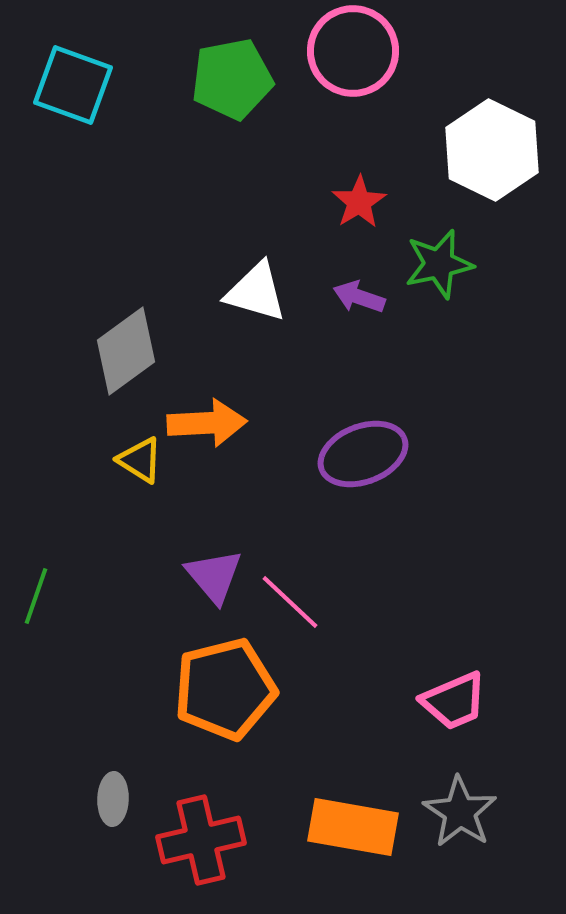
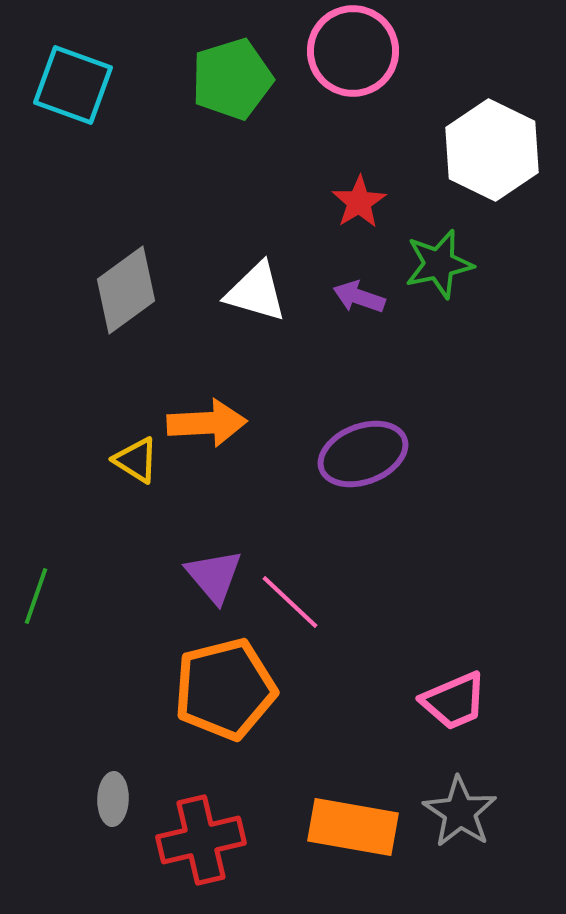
green pentagon: rotated 6 degrees counterclockwise
gray diamond: moved 61 px up
yellow triangle: moved 4 px left
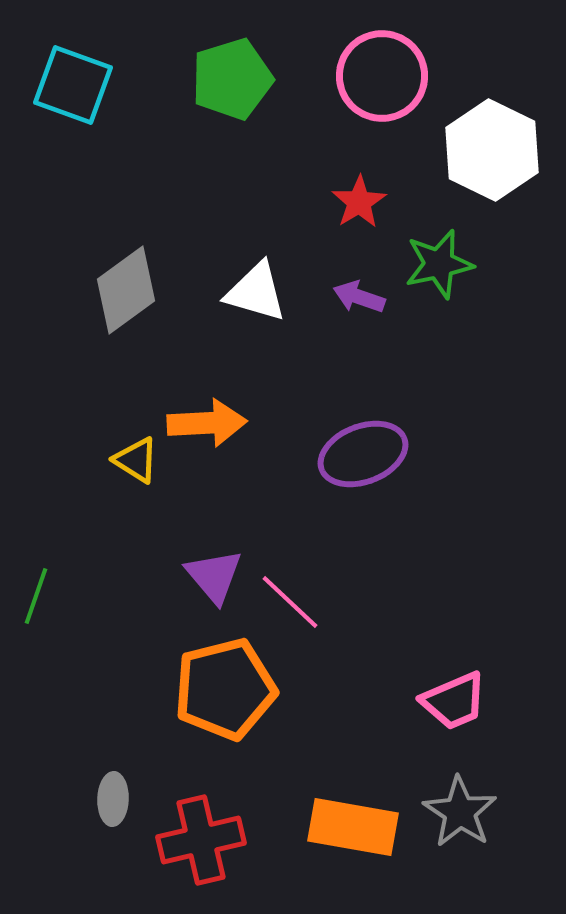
pink circle: moved 29 px right, 25 px down
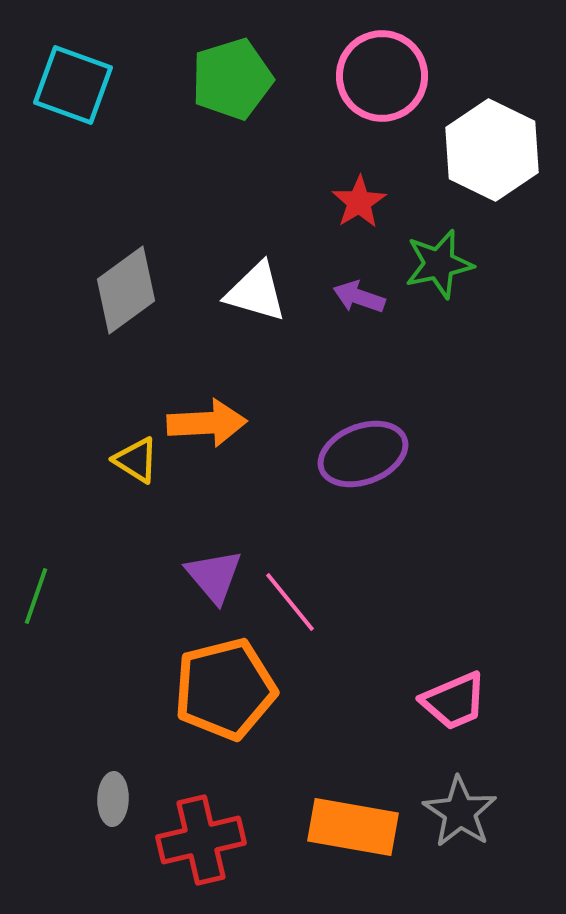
pink line: rotated 8 degrees clockwise
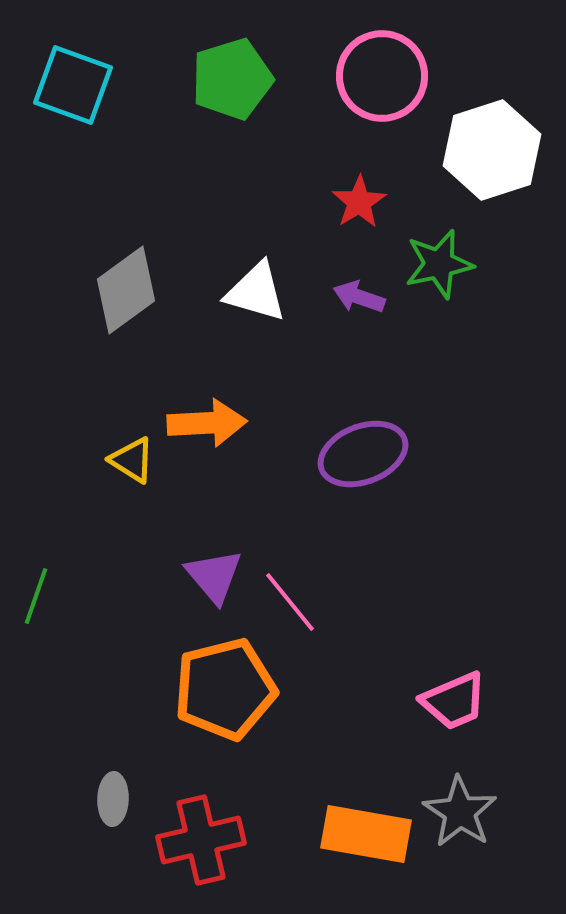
white hexagon: rotated 16 degrees clockwise
yellow triangle: moved 4 px left
orange rectangle: moved 13 px right, 7 px down
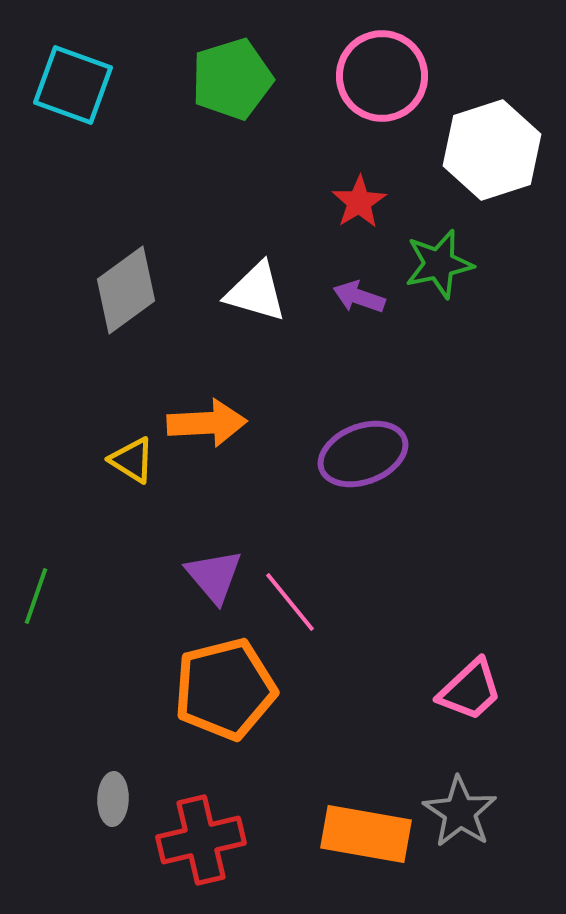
pink trapezoid: moved 16 px right, 11 px up; rotated 20 degrees counterclockwise
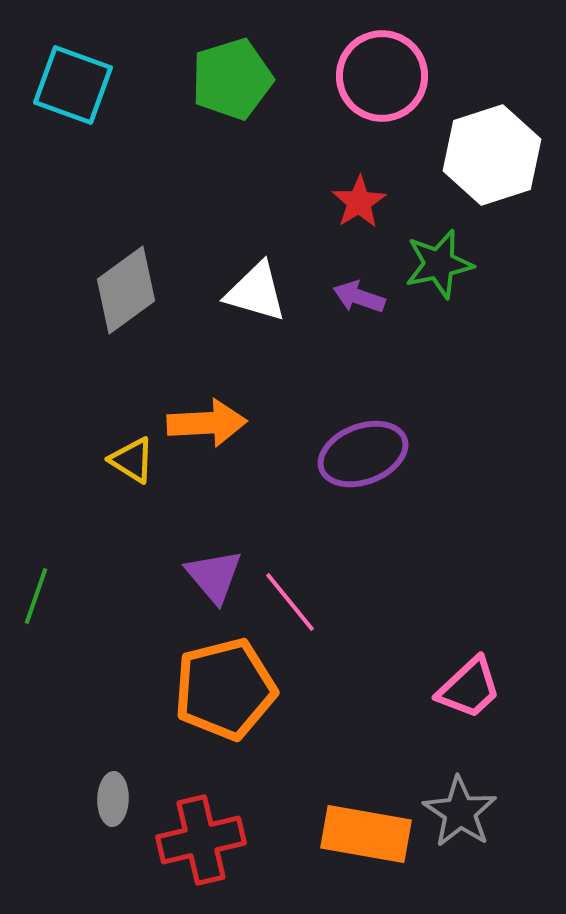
white hexagon: moved 5 px down
pink trapezoid: moved 1 px left, 2 px up
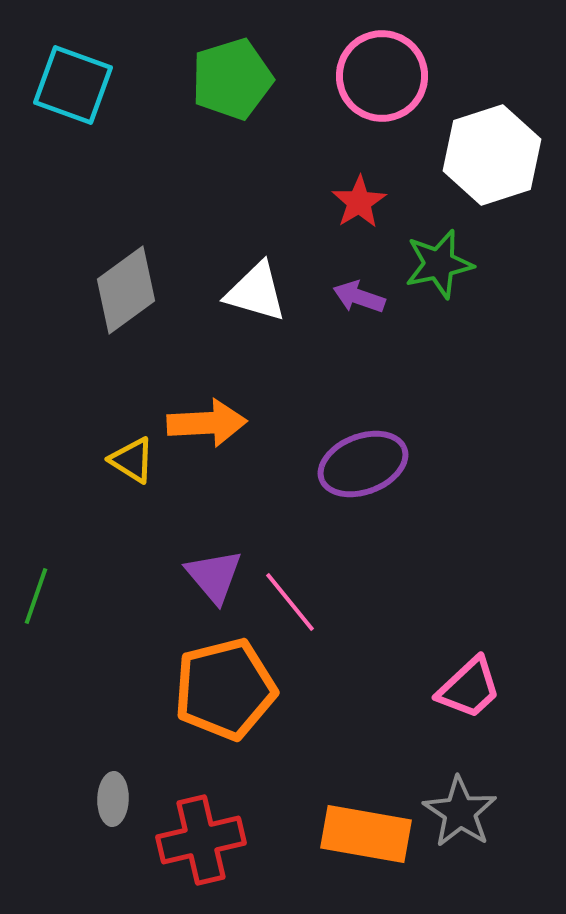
purple ellipse: moved 10 px down
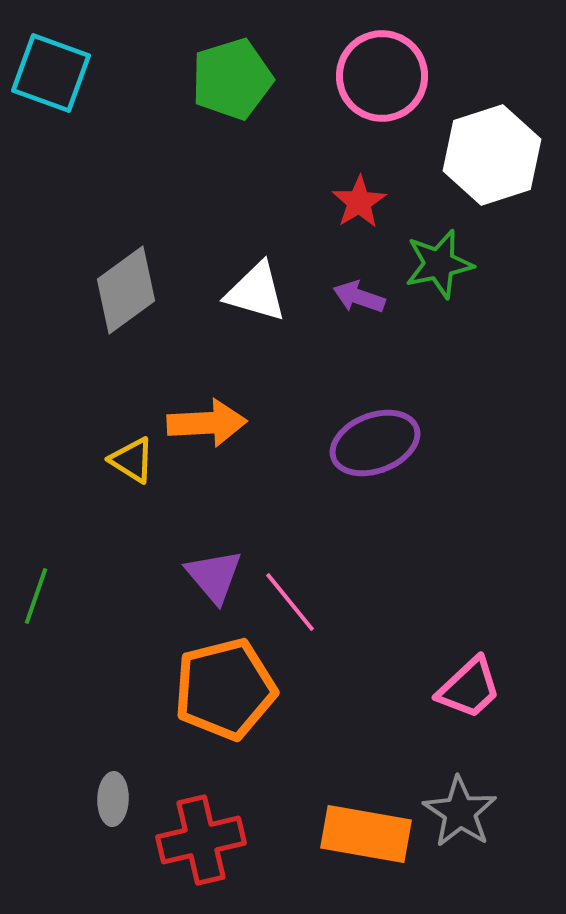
cyan square: moved 22 px left, 12 px up
purple ellipse: moved 12 px right, 21 px up
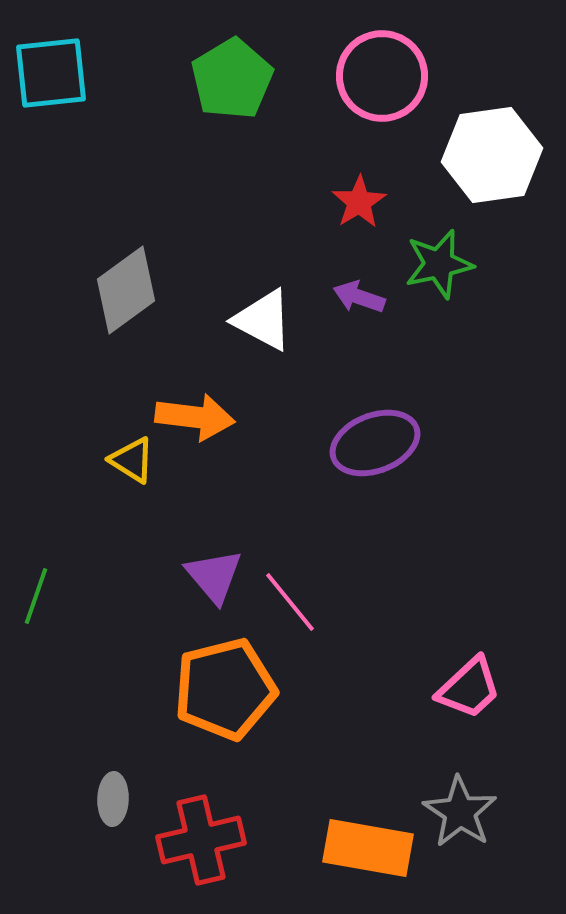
cyan square: rotated 26 degrees counterclockwise
green pentagon: rotated 14 degrees counterclockwise
white hexagon: rotated 10 degrees clockwise
white triangle: moved 7 px right, 28 px down; rotated 12 degrees clockwise
orange arrow: moved 12 px left, 6 px up; rotated 10 degrees clockwise
orange rectangle: moved 2 px right, 14 px down
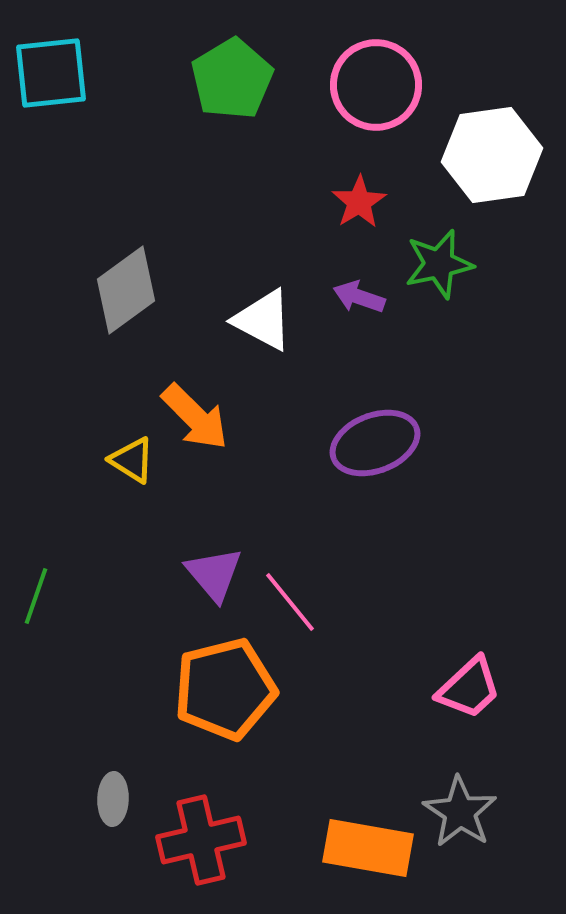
pink circle: moved 6 px left, 9 px down
orange arrow: rotated 38 degrees clockwise
purple triangle: moved 2 px up
